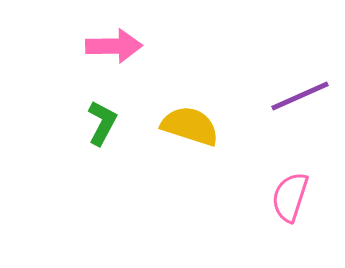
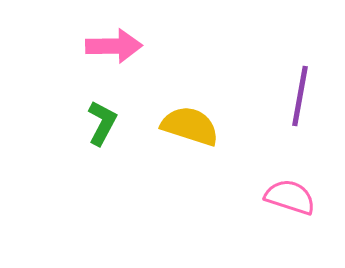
purple line: rotated 56 degrees counterclockwise
pink semicircle: rotated 90 degrees clockwise
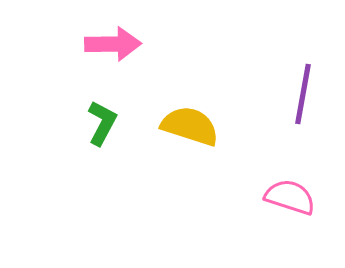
pink arrow: moved 1 px left, 2 px up
purple line: moved 3 px right, 2 px up
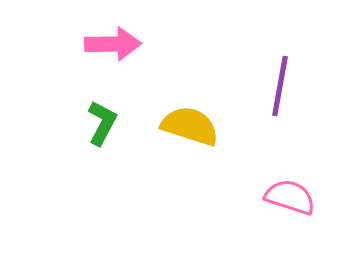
purple line: moved 23 px left, 8 px up
